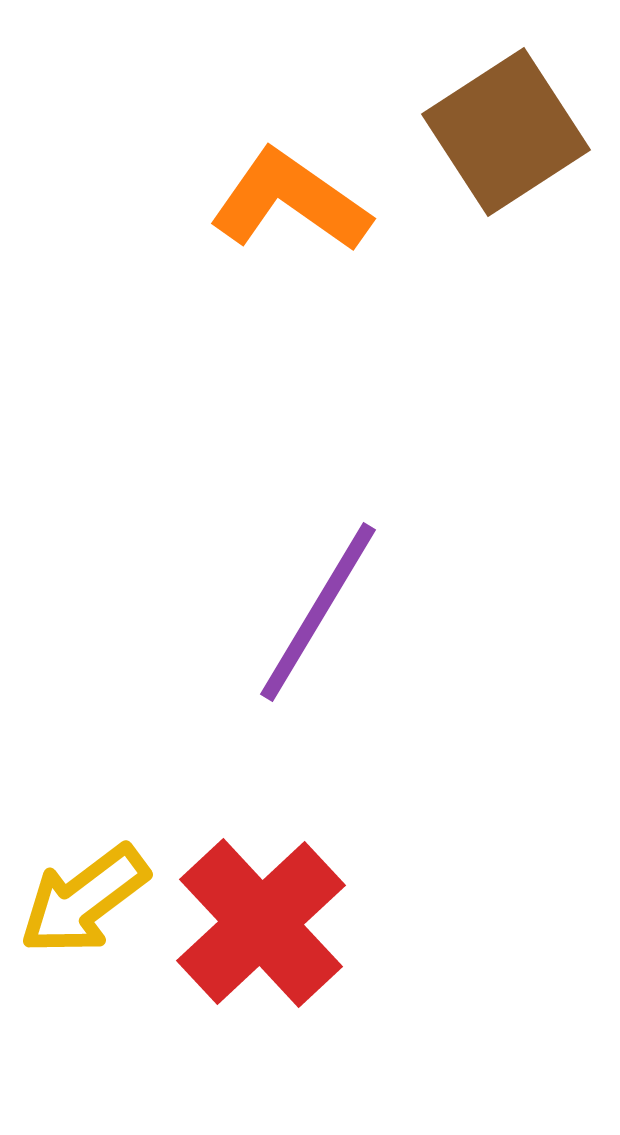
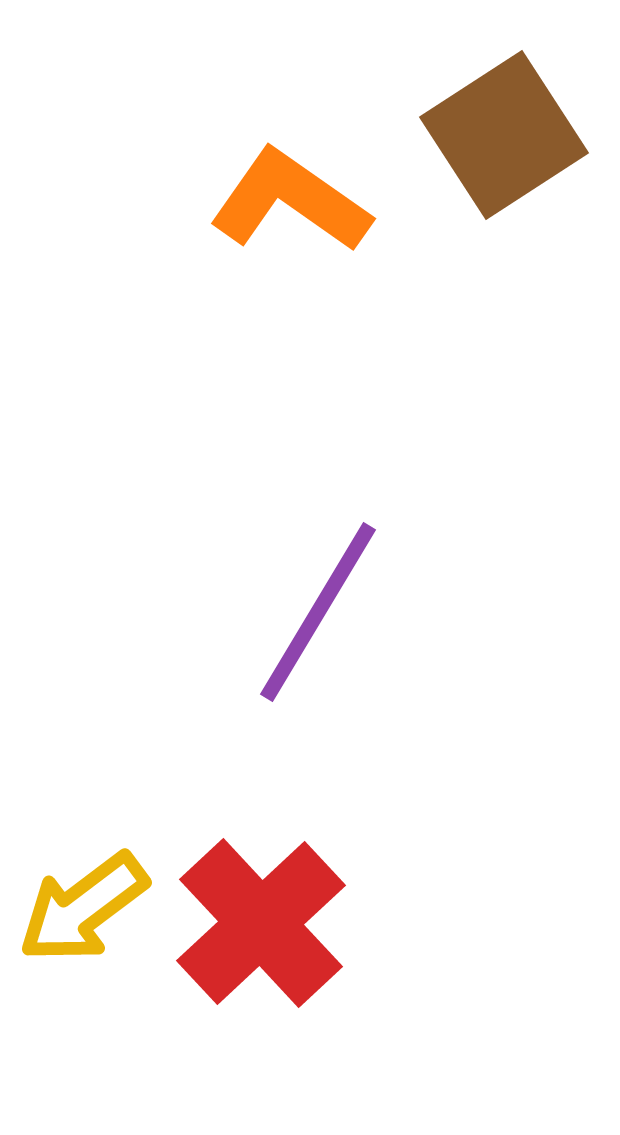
brown square: moved 2 px left, 3 px down
yellow arrow: moved 1 px left, 8 px down
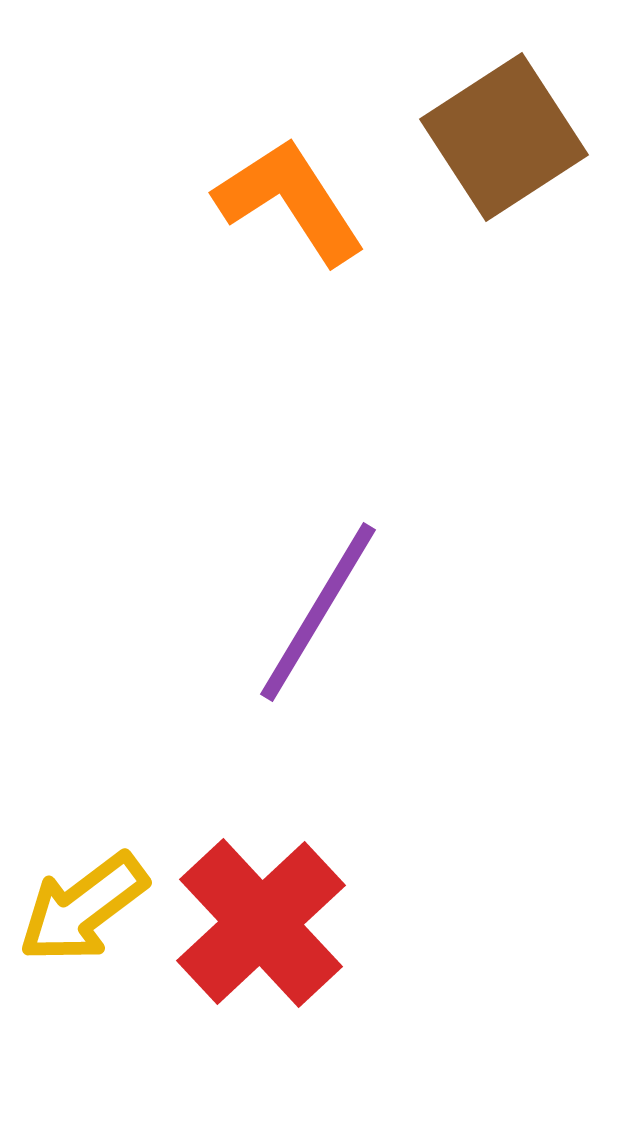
brown square: moved 2 px down
orange L-shape: rotated 22 degrees clockwise
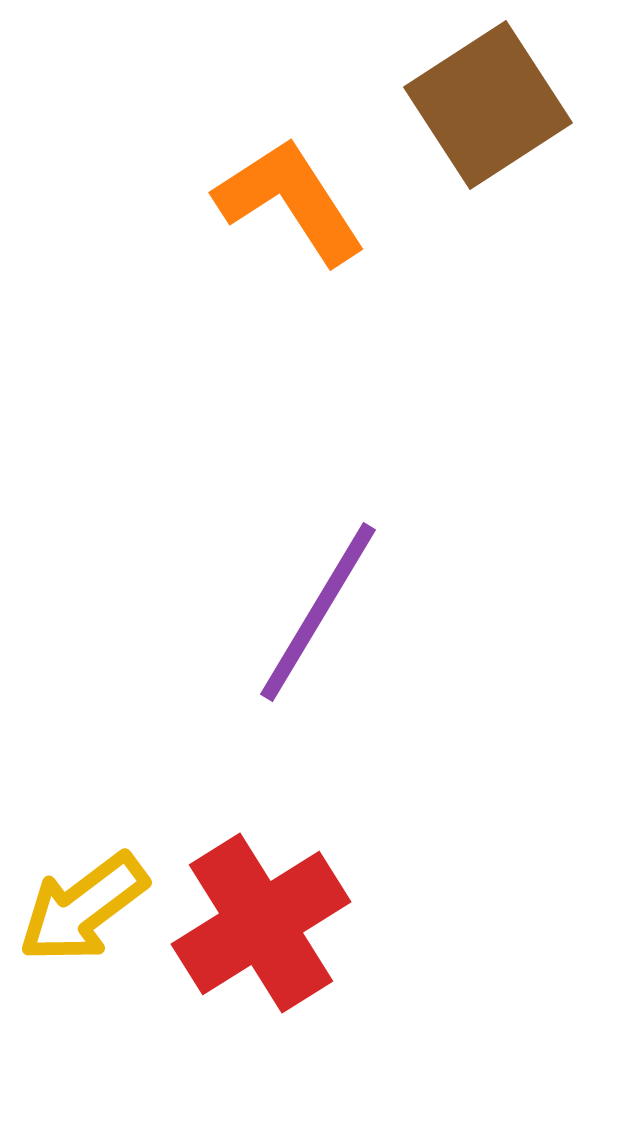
brown square: moved 16 px left, 32 px up
red cross: rotated 11 degrees clockwise
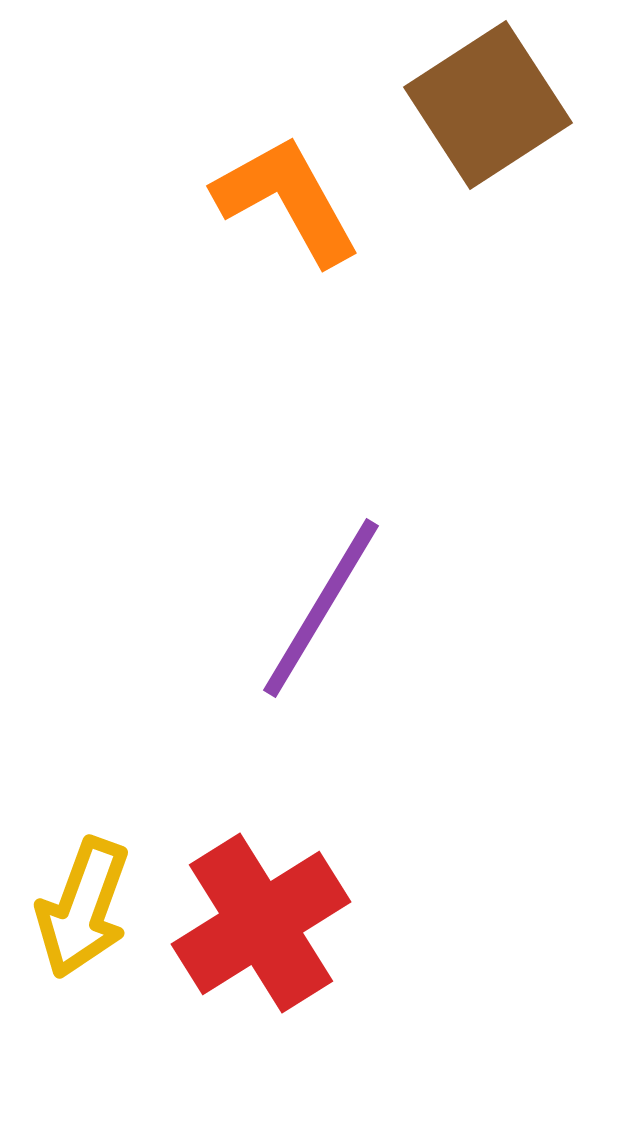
orange L-shape: moved 3 px left, 1 px up; rotated 4 degrees clockwise
purple line: moved 3 px right, 4 px up
yellow arrow: rotated 33 degrees counterclockwise
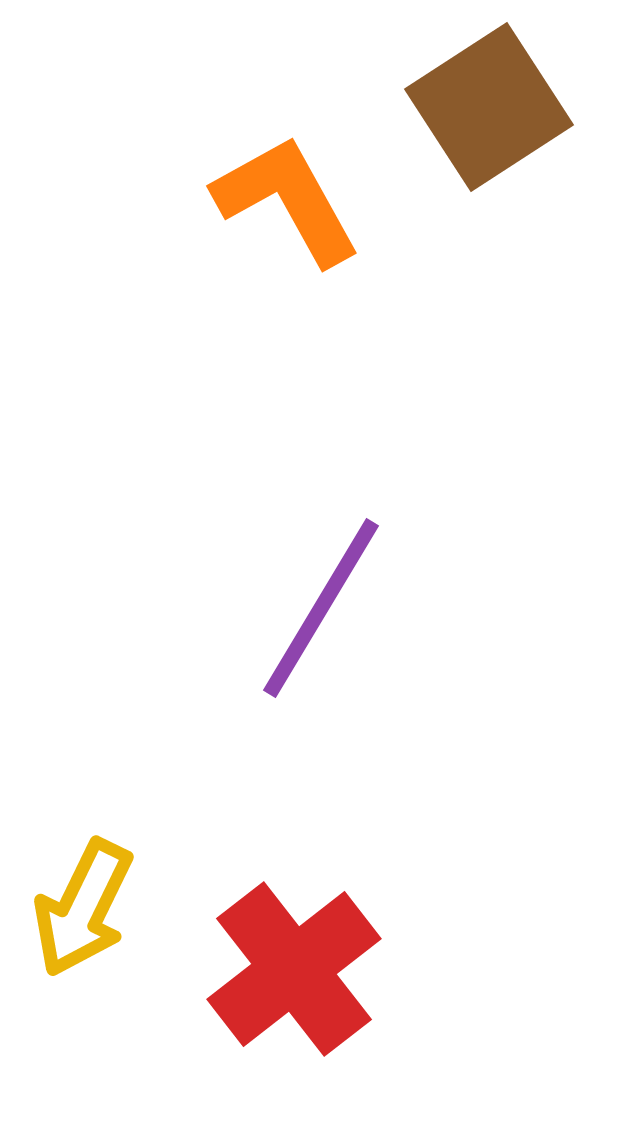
brown square: moved 1 px right, 2 px down
yellow arrow: rotated 6 degrees clockwise
red cross: moved 33 px right, 46 px down; rotated 6 degrees counterclockwise
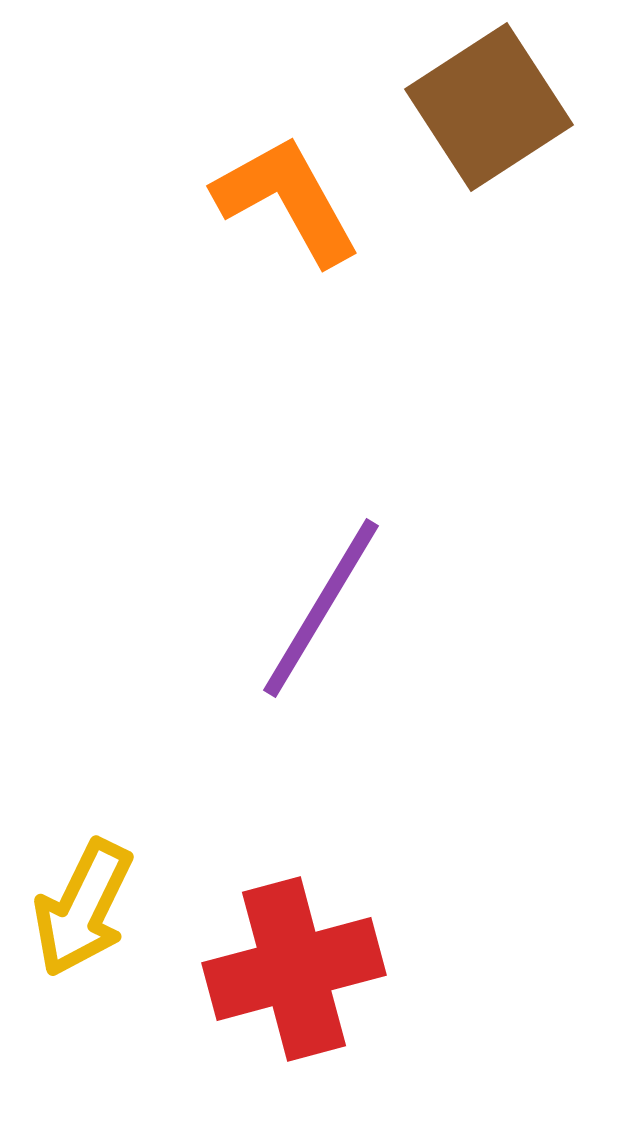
red cross: rotated 23 degrees clockwise
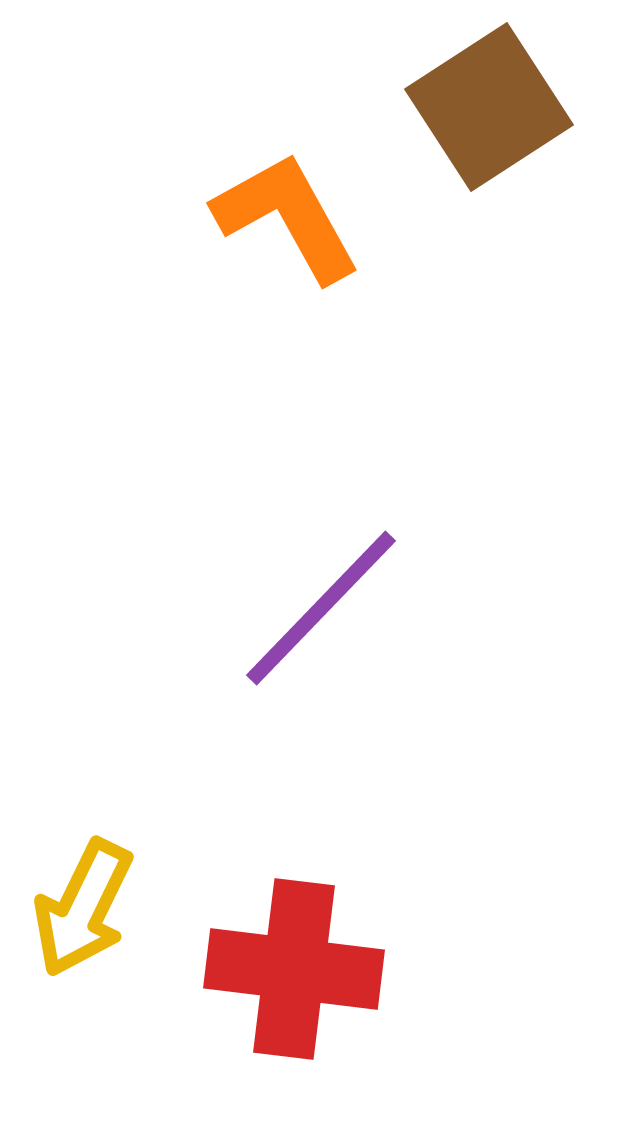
orange L-shape: moved 17 px down
purple line: rotated 13 degrees clockwise
red cross: rotated 22 degrees clockwise
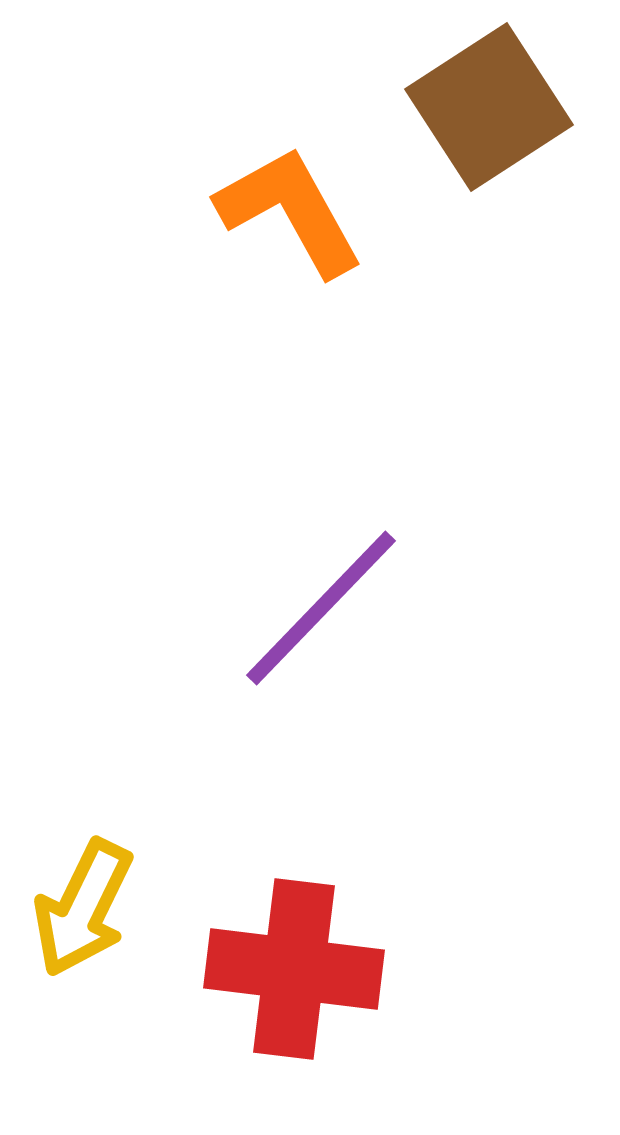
orange L-shape: moved 3 px right, 6 px up
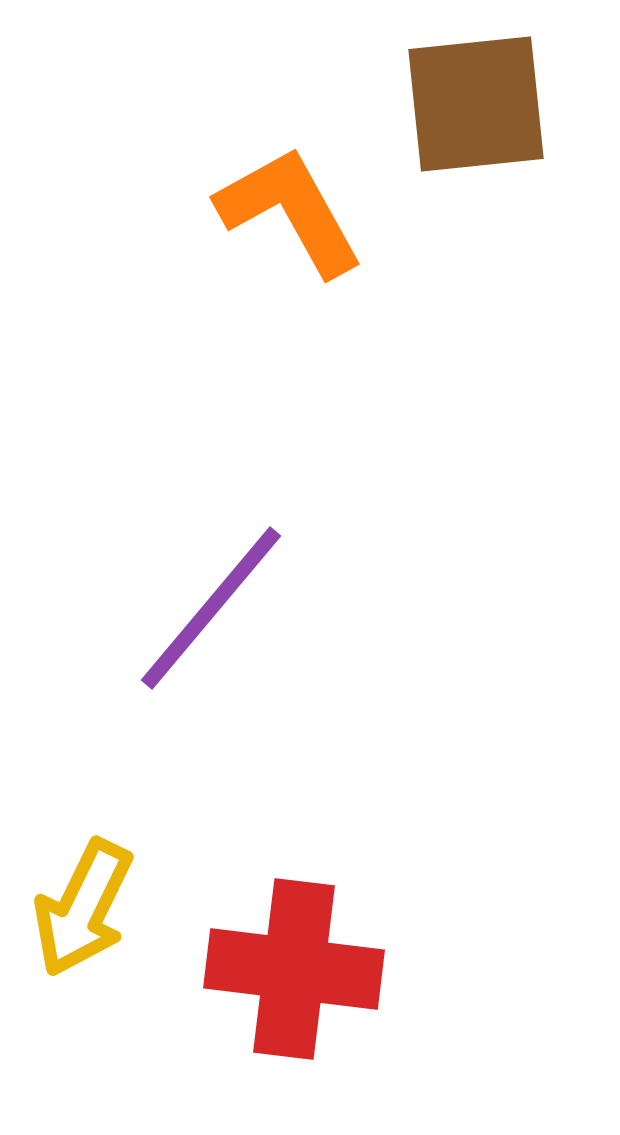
brown square: moved 13 px left, 3 px up; rotated 27 degrees clockwise
purple line: moved 110 px left; rotated 4 degrees counterclockwise
